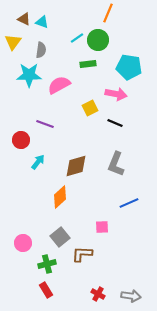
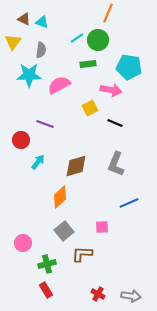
pink arrow: moved 5 px left, 4 px up
gray square: moved 4 px right, 6 px up
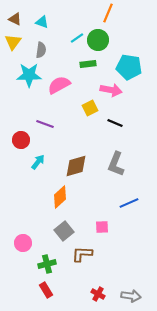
brown triangle: moved 9 px left
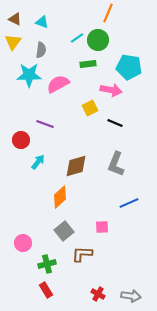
pink semicircle: moved 1 px left, 1 px up
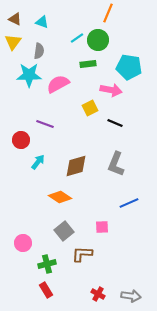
gray semicircle: moved 2 px left, 1 px down
orange diamond: rotated 75 degrees clockwise
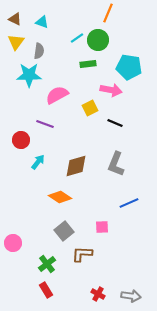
yellow triangle: moved 3 px right
pink semicircle: moved 1 px left, 11 px down
pink circle: moved 10 px left
green cross: rotated 24 degrees counterclockwise
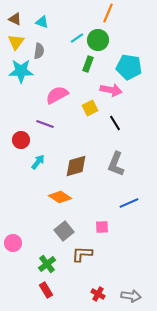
green rectangle: rotated 63 degrees counterclockwise
cyan star: moved 8 px left, 4 px up
black line: rotated 35 degrees clockwise
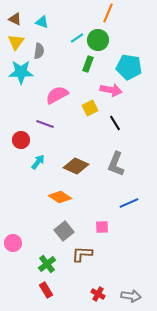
cyan star: moved 1 px down
brown diamond: rotated 40 degrees clockwise
